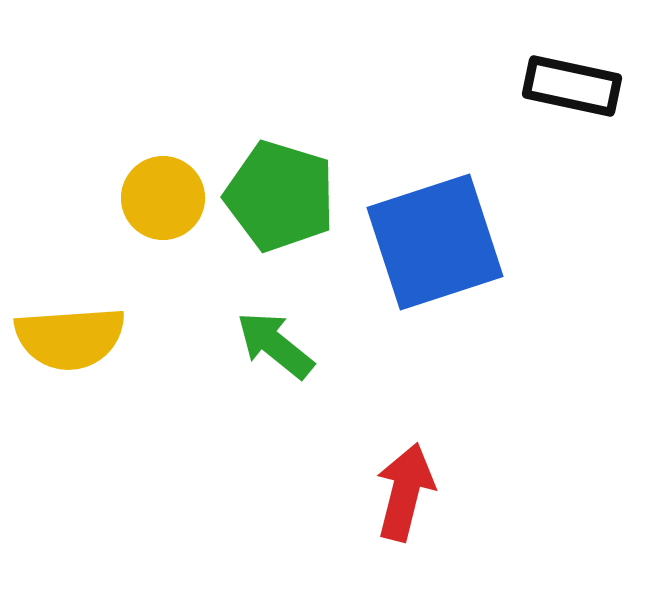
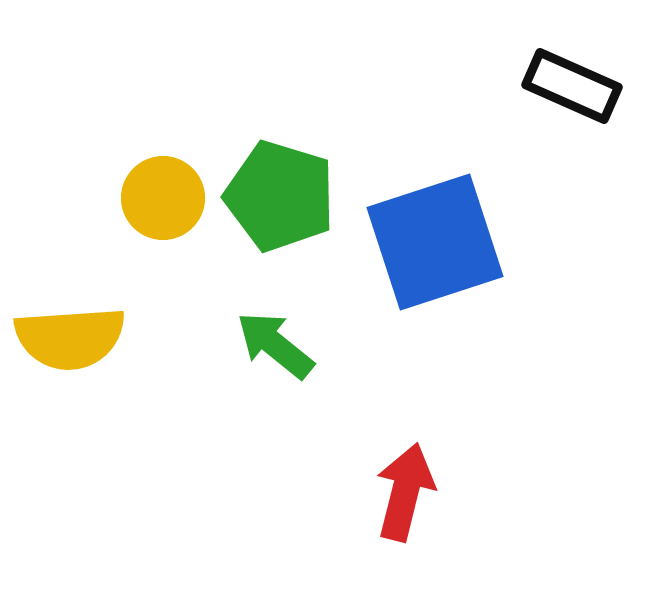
black rectangle: rotated 12 degrees clockwise
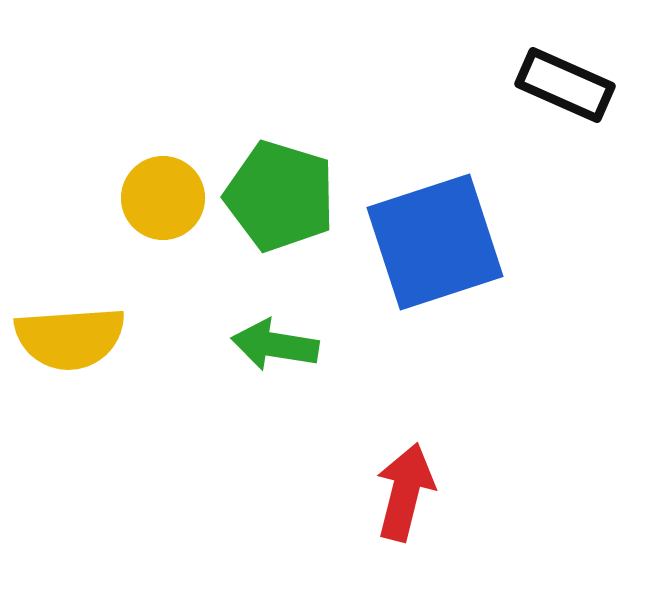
black rectangle: moved 7 px left, 1 px up
green arrow: rotated 30 degrees counterclockwise
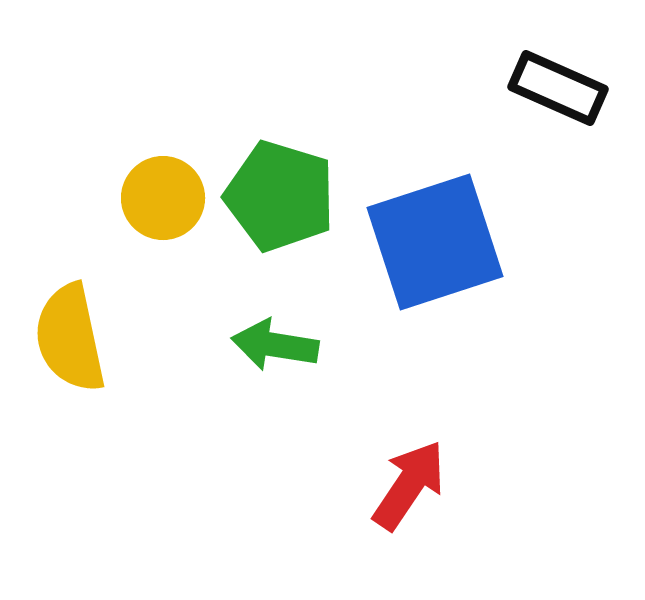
black rectangle: moved 7 px left, 3 px down
yellow semicircle: rotated 82 degrees clockwise
red arrow: moved 4 px right, 7 px up; rotated 20 degrees clockwise
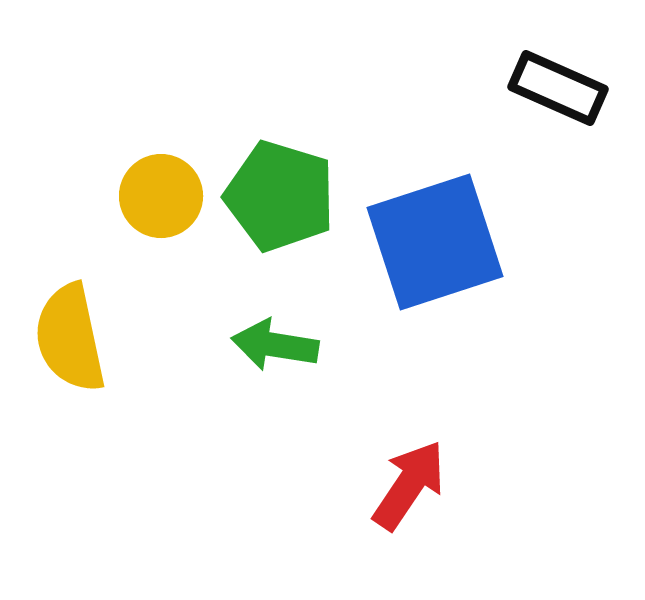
yellow circle: moved 2 px left, 2 px up
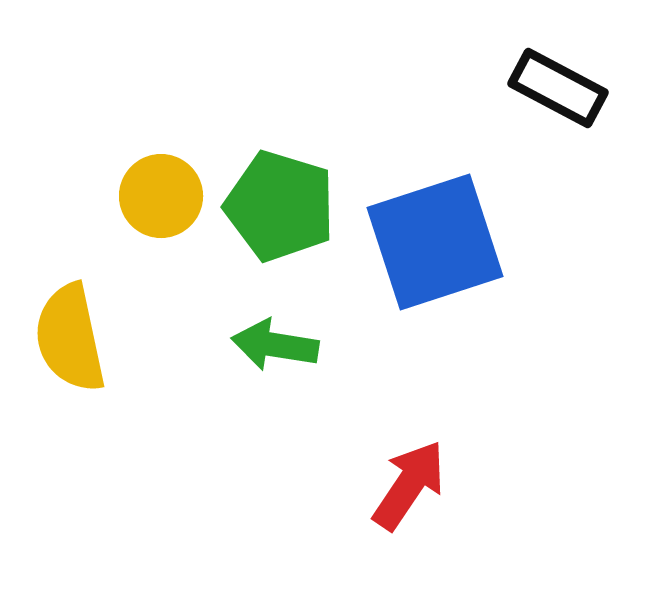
black rectangle: rotated 4 degrees clockwise
green pentagon: moved 10 px down
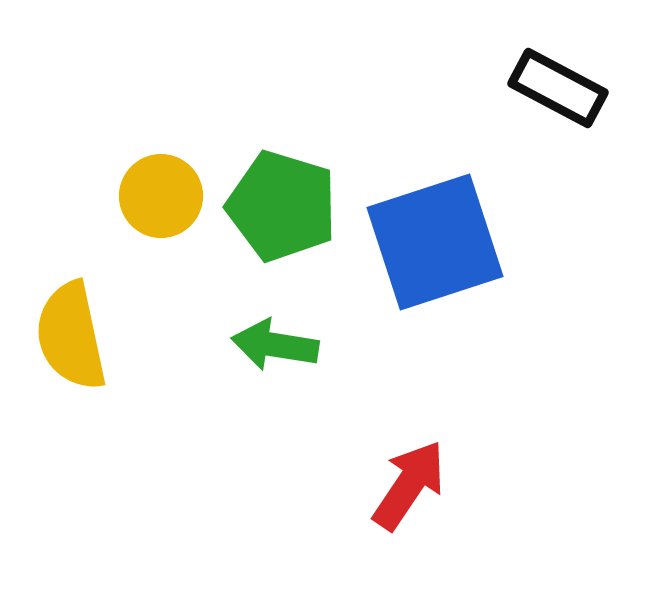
green pentagon: moved 2 px right
yellow semicircle: moved 1 px right, 2 px up
